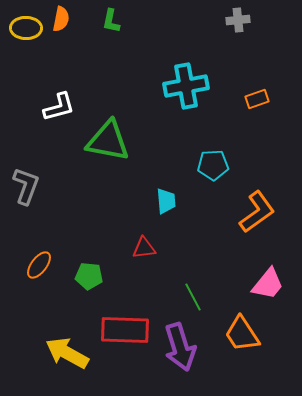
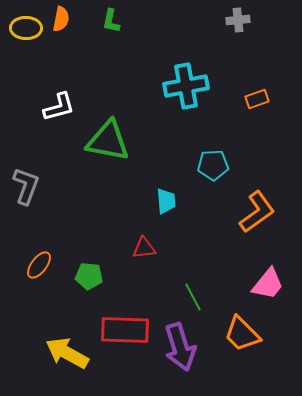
orange trapezoid: rotated 12 degrees counterclockwise
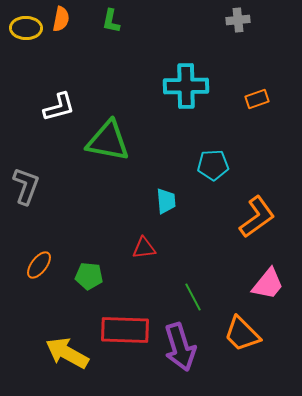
cyan cross: rotated 9 degrees clockwise
orange L-shape: moved 5 px down
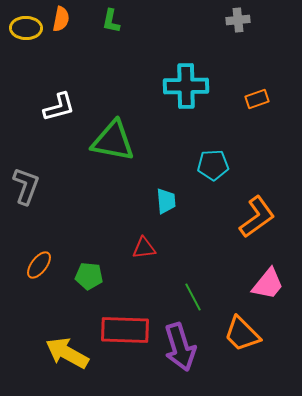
green triangle: moved 5 px right
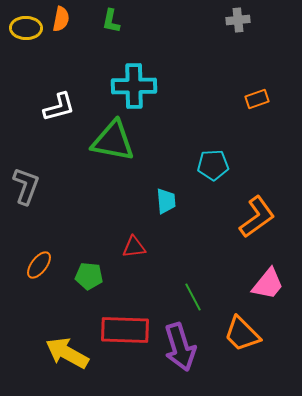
cyan cross: moved 52 px left
red triangle: moved 10 px left, 1 px up
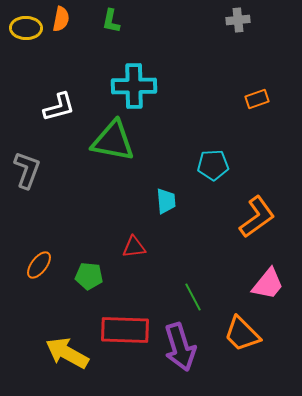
gray L-shape: moved 1 px right, 16 px up
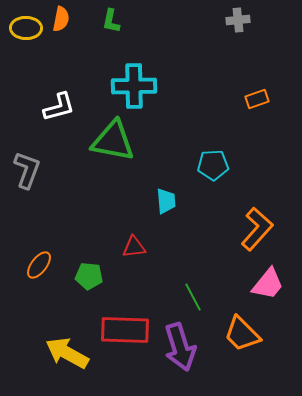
orange L-shape: moved 12 px down; rotated 12 degrees counterclockwise
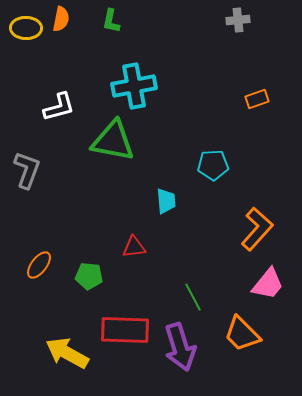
cyan cross: rotated 9 degrees counterclockwise
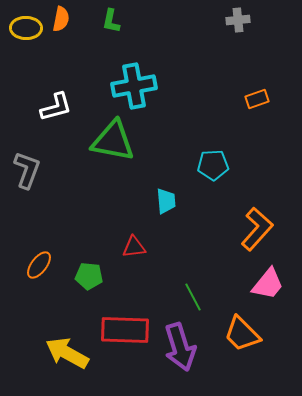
white L-shape: moved 3 px left
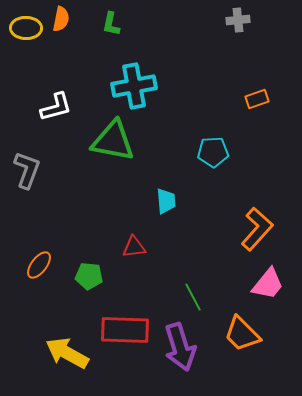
green L-shape: moved 3 px down
cyan pentagon: moved 13 px up
